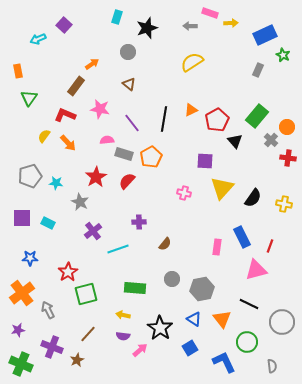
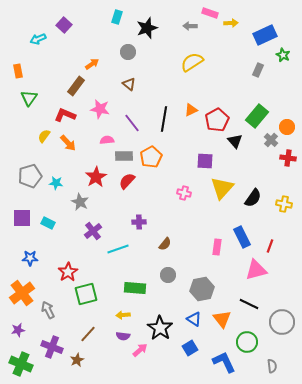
gray rectangle at (124, 154): moved 2 px down; rotated 18 degrees counterclockwise
gray circle at (172, 279): moved 4 px left, 4 px up
yellow arrow at (123, 315): rotated 16 degrees counterclockwise
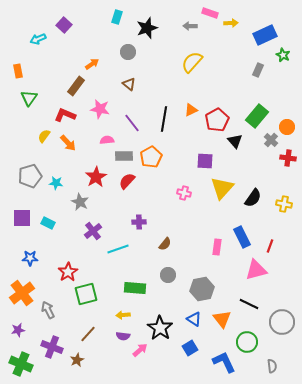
yellow semicircle at (192, 62): rotated 15 degrees counterclockwise
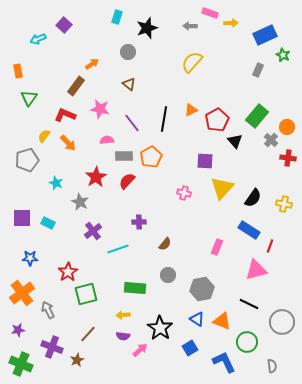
gray pentagon at (30, 176): moved 3 px left, 16 px up
cyan star at (56, 183): rotated 16 degrees clockwise
blue rectangle at (242, 237): moved 7 px right, 7 px up; rotated 30 degrees counterclockwise
pink rectangle at (217, 247): rotated 14 degrees clockwise
blue triangle at (194, 319): moved 3 px right
orange triangle at (222, 319): moved 2 px down; rotated 30 degrees counterclockwise
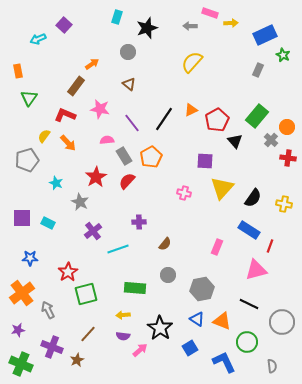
black line at (164, 119): rotated 25 degrees clockwise
gray rectangle at (124, 156): rotated 60 degrees clockwise
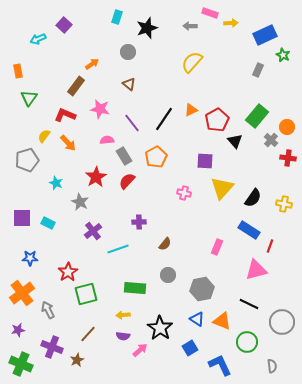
orange pentagon at (151, 157): moved 5 px right
blue L-shape at (224, 362): moved 4 px left, 3 px down
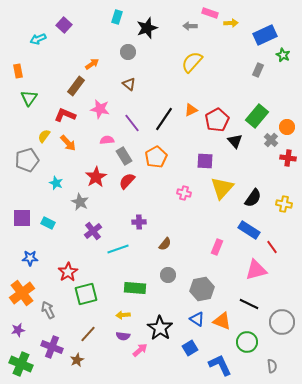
red line at (270, 246): moved 2 px right, 1 px down; rotated 56 degrees counterclockwise
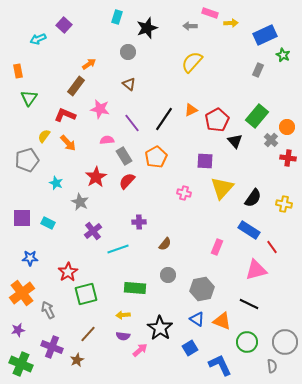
orange arrow at (92, 64): moved 3 px left
gray circle at (282, 322): moved 3 px right, 20 px down
